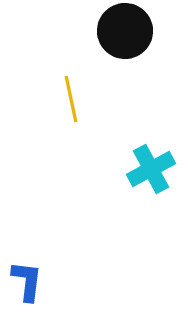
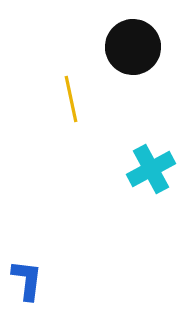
black circle: moved 8 px right, 16 px down
blue L-shape: moved 1 px up
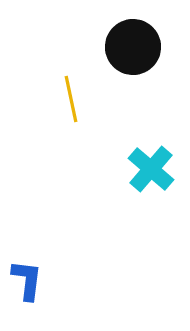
cyan cross: rotated 21 degrees counterclockwise
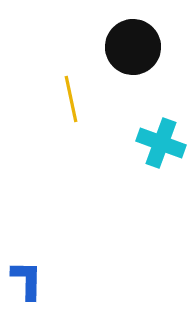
cyan cross: moved 10 px right, 26 px up; rotated 21 degrees counterclockwise
blue L-shape: rotated 6 degrees counterclockwise
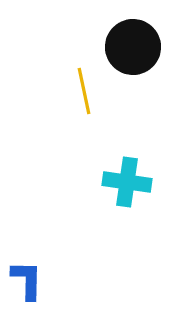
yellow line: moved 13 px right, 8 px up
cyan cross: moved 34 px left, 39 px down; rotated 12 degrees counterclockwise
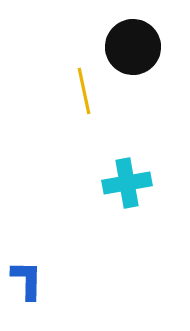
cyan cross: moved 1 px down; rotated 18 degrees counterclockwise
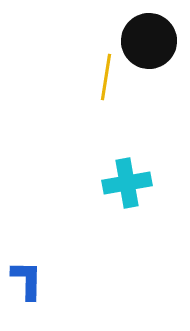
black circle: moved 16 px right, 6 px up
yellow line: moved 22 px right, 14 px up; rotated 21 degrees clockwise
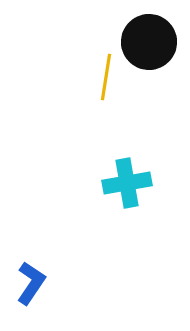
black circle: moved 1 px down
blue L-shape: moved 4 px right, 3 px down; rotated 33 degrees clockwise
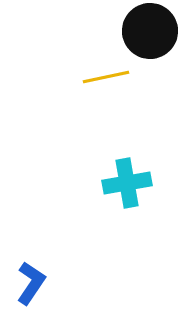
black circle: moved 1 px right, 11 px up
yellow line: rotated 69 degrees clockwise
